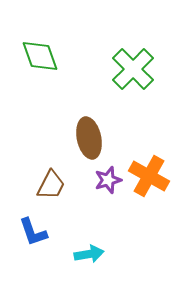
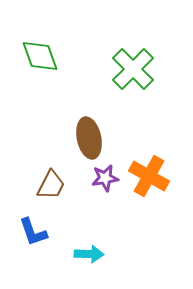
purple star: moved 3 px left, 2 px up; rotated 8 degrees clockwise
cyan arrow: rotated 12 degrees clockwise
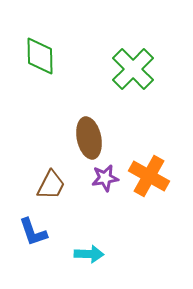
green diamond: rotated 18 degrees clockwise
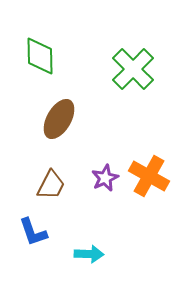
brown ellipse: moved 30 px left, 19 px up; rotated 42 degrees clockwise
purple star: rotated 16 degrees counterclockwise
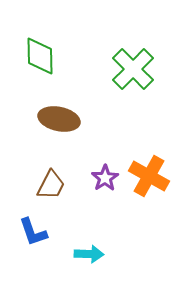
brown ellipse: rotated 72 degrees clockwise
purple star: rotated 8 degrees counterclockwise
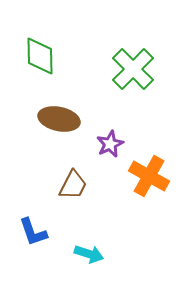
purple star: moved 5 px right, 34 px up; rotated 8 degrees clockwise
brown trapezoid: moved 22 px right
cyan arrow: rotated 16 degrees clockwise
